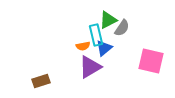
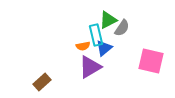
brown rectangle: moved 1 px right, 1 px down; rotated 24 degrees counterclockwise
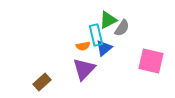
purple triangle: moved 6 px left, 2 px down; rotated 15 degrees counterclockwise
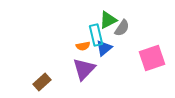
pink square: moved 1 px right, 3 px up; rotated 32 degrees counterclockwise
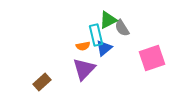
gray semicircle: rotated 114 degrees clockwise
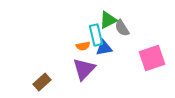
blue triangle: rotated 30 degrees clockwise
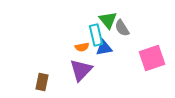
green triangle: rotated 42 degrees counterclockwise
orange semicircle: moved 1 px left, 1 px down
purple triangle: moved 3 px left, 1 px down
brown rectangle: rotated 36 degrees counterclockwise
